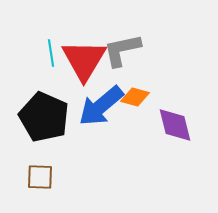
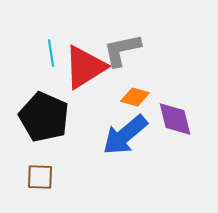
red triangle: moved 1 px right, 7 px down; rotated 27 degrees clockwise
blue arrow: moved 24 px right, 29 px down
purple diamond: moved 6 px up
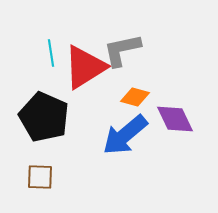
purple diamond: rotated 12 degrees counterclockwise
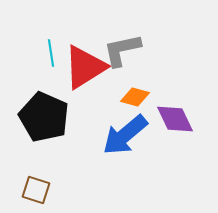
brown square: moved 4 px left, 13 px down; rotated 16 degrees clockwise
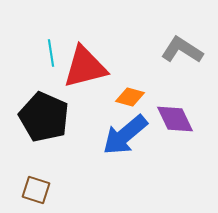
gray L-shape: moved 60 px right; rotated 45 degrees clockwise
red triangle: rotated 18 degrees clockwise
orange diamond: moved 5 px left
